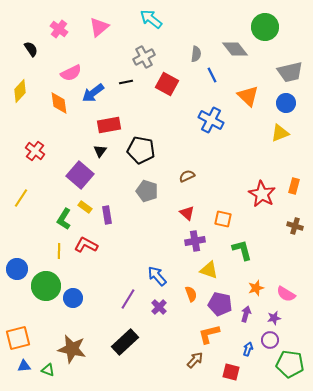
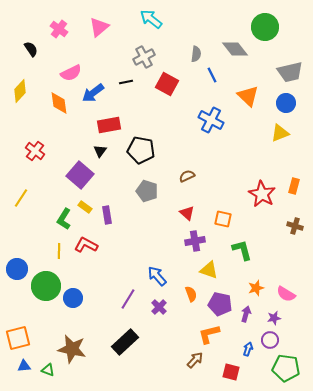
green pentagon at (290, 364): moved 4 px left, 4 px down
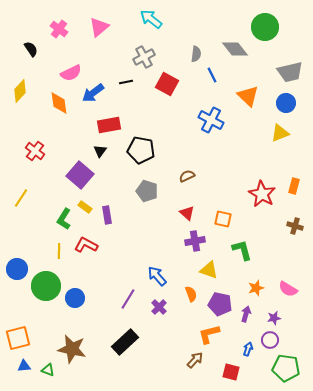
pink semicircle at (286, 294): moved 2 px right, 5 px up
blue circle at (73, 298): moved 2 px right
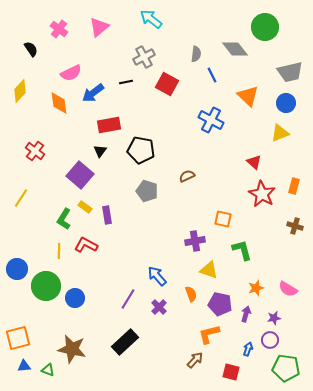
red triangle at (187, 213): moved 67 px right, 51 px up
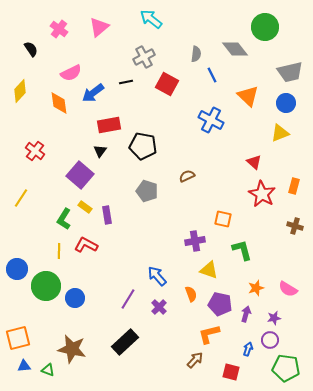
black pentagon at (141, 150): moved 2 px right, 4 px up
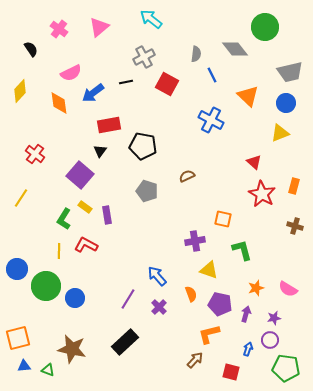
red cross at (35, 151): moved 3 px down
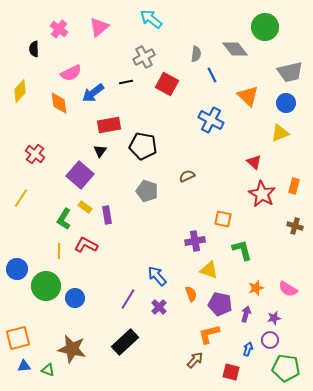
black semicircle at (31, 49): moved 3 px right; rotated 147 degrees counterclockwise
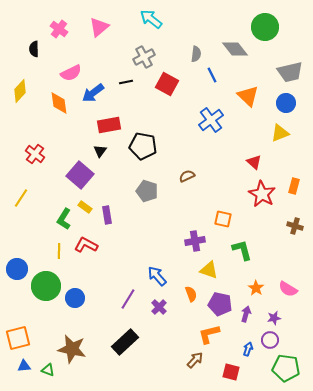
blue cross at (211, 120): rotated 25 degrees clockwise
orange star at (256, 288): rotated 21 degrees counterclockwise
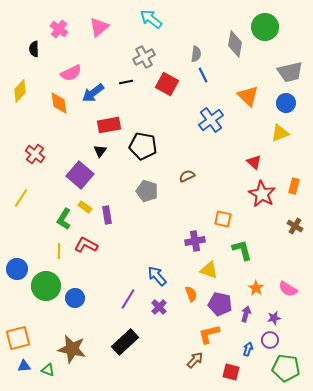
gray diamond at (235, 49): moved 5 px up; rotated 48 degrees clockwise
blue line at (212, 75): moved 9 px left
brown cross at (295, 226): rotated 14 degrees clockwise
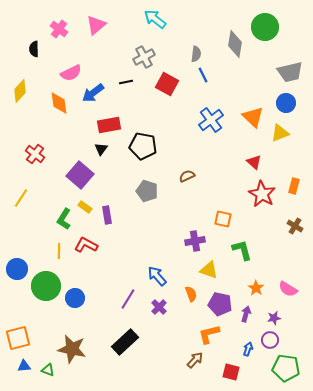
cyan arrow at (151, 19): moved 4 px right
pink triangle at (99, 27): moved 3 px left, 2 px up
orange triangle at (248, 96): moved 5 px right, 21 px down
black triangle at (100, 151): moved 1 px right, 2 px up
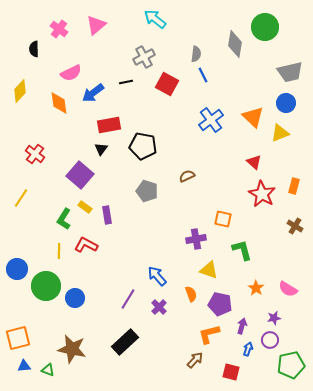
purple cross at (195, 241): moved 1 px right, 2 px up
purple arrow at (246, 314): moved 4 px left, 12 px down
green pentagon at (286, 368): moved 5 px right, 3 px up; rotated 20 degrees counterclockwise
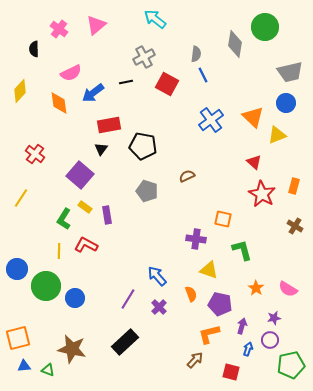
yellow triangle at (280, 133): moved 3 px left, 2 px down
purple cross at (196, 239): rotated 18 degrees clockwise
